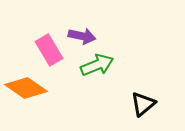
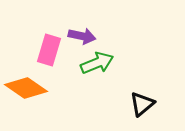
pink rectangle: rotated 48 degrees clockwise
green arrow: moved 2 px up
black triangle: moved 1 px left
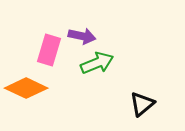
orange diamond: rotated 9 degrees counterclockwise
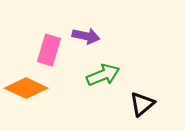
purple arrow: moved 4 px right
green arrow: moved 6 px right, 12 px down
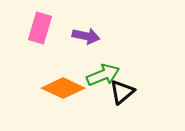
pink rectangle: moved 9 px left, 22 px up
orange diamond: moved 37 px right
black triangle: moved 20 px left, 12 px up
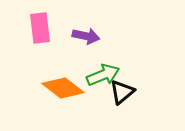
pink rectangle: rotated 24 degrees counterclockwise
orange diamond: rotated 12 degrees clockwise
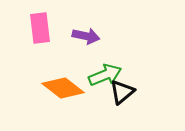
green arrow: moved 2 px right
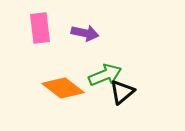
purple arrow: moved 1 px left, 3 px up
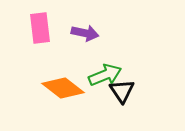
black triangle: moved 1 px up; rotated 24 degrees counterclockwise
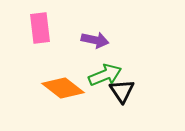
purple arrow: moved 10 px right, 7 px down
